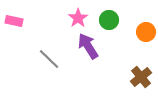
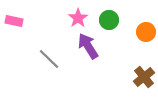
brown cross: moved 3 px right
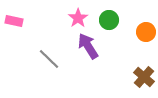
brown cross: rotated 10 degrees counterclockwise
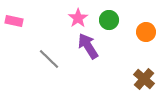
brown cross: moved 2 px down
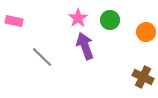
green circle: moved 1 px right
purple arrow: moved 3 px left; rotated 12 degrees clockwise
gray line: moved 7 px left, 2 px up
brown cross: moved 1 px left, 2 px up; rotated 15 degrees counterclockwise
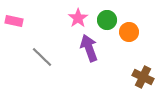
green circle: moved 3 px left
orange circle: moved 17 px left
purple arrow: moved 4 px right, 2 px down
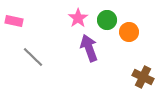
gray line: moved 9 px left
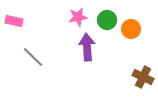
pink star: moved 1 px up; rotated 24 degrees clockwise
orange circle: moved 2 px right, 3 px up
purple arrow: moved 2 px left, 1 px up; rotated 16 degrees clockwise
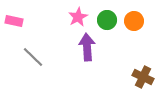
pink star: rotated 18 degrees counterclockwise
orange circle: moved 3 px right, 8 px up
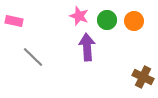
pink star: moved 1 px right, 1 px up; rotated 24 degrees counterclockwise
